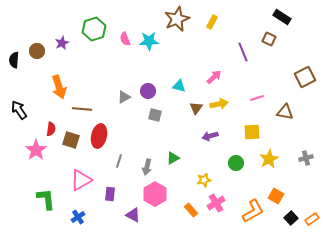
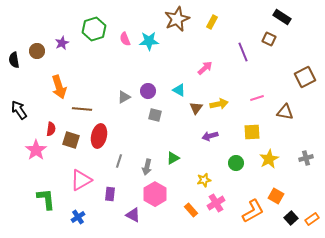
black semicircle at (14, 60): rotated 14 degrees counterclockwise
pink arrow at (214, 77): moved 9 px left, 9 px up
cyan triangle at (179, 86): moved 4 px down; rotated 16 degrees clockwise
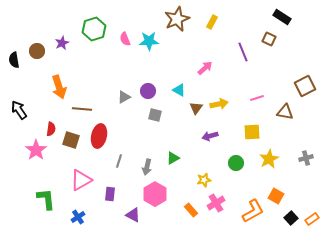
brown square at (305, 77): moved 9 px down
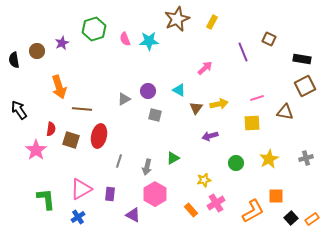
black rectangle at (282, 17): moved 20 px right, 42 px down; rotated 24 degrees counterclockwise
gray triangle at (124, 97): moved 2 px down
yellow square at (252, 132): moved 9 px up
pink triangle at (81, 180): moved 9 px down
orange square at (276, 196): rotated 28 degrees counterclockwise
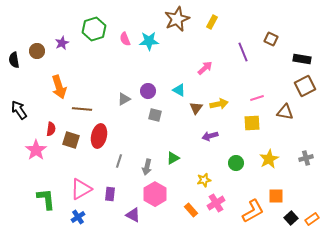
brown square at (269, 39): moved 2 px right
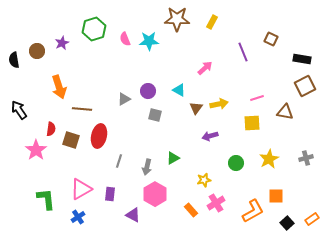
brown star at (177, 19): rotated 25 degrees clockwise
black square at (291, 218): moved 4 px left, 5 px down
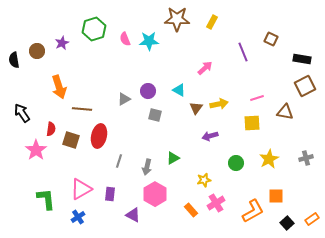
black arrow at (19, 110): moved 3 px right, 3 px down
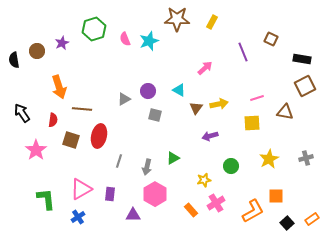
cyan star at (149, 41): rotated 18 degrees counterclockwise
red semicircle at (51, 129): moved 2 px right, 9 px up
green circle at (236, 163): moved 5 px left, 3 px down
purple triangle at (133, 215): rotated 28 degrees counterclockwise
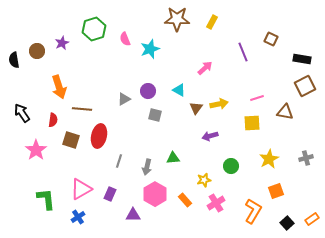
cyan star at (149, 41): moved 1 px right, 8 px down
green triangle at (173, 158): rotated 24 degrees clockwise
purple rectangle at (110, 194): rotated 16 degrees clockwise
orange square at (276, 196): moved 5 px up; rotated 21 degrees counterclockwise
orange rectangle at (191, 210): moved 6 px left, 10 px up
orange L-shape at (253, 211): rotated 30 degrees counterclockwise
